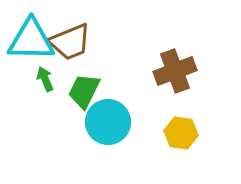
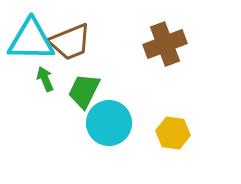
brown cross: moved 10 px left, 27 px up
cyan circle: moved 1 px right, 1 px down
yellow hexagon: moved 8 px left
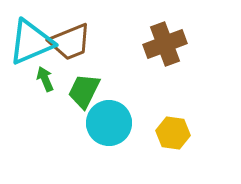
cyan triangle: moved 2 px down; rotated 24 degrees counterclockwise
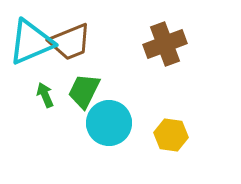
green arrow: moved 16 px down
yellow hexagon: moved 2 px left, 2 px down
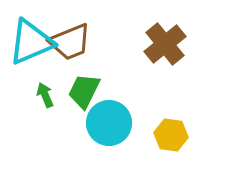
brown cross: rotated 18 degrees counterclockwise
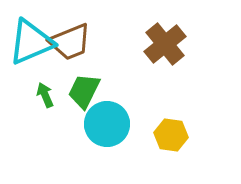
cyan circle: moved 2 px left, 1 px down
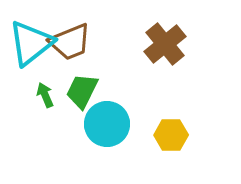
cyan triangle: moved 1 px down; rotated 15 degrees counterclockwise
green trapezoid: moved 2 px left
yellow hexagon: rotated 8 degrees counterclockwise
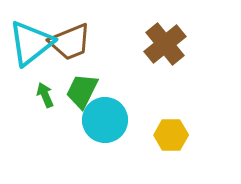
cyan circle: moved 2 px left, 4 px up
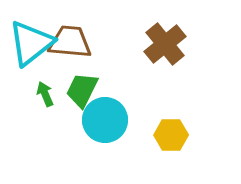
brown trapezoid: rotated 153 degrees counterclockwise
green trapezoid: moved 1 px up
green arrow: moved 1 px up
